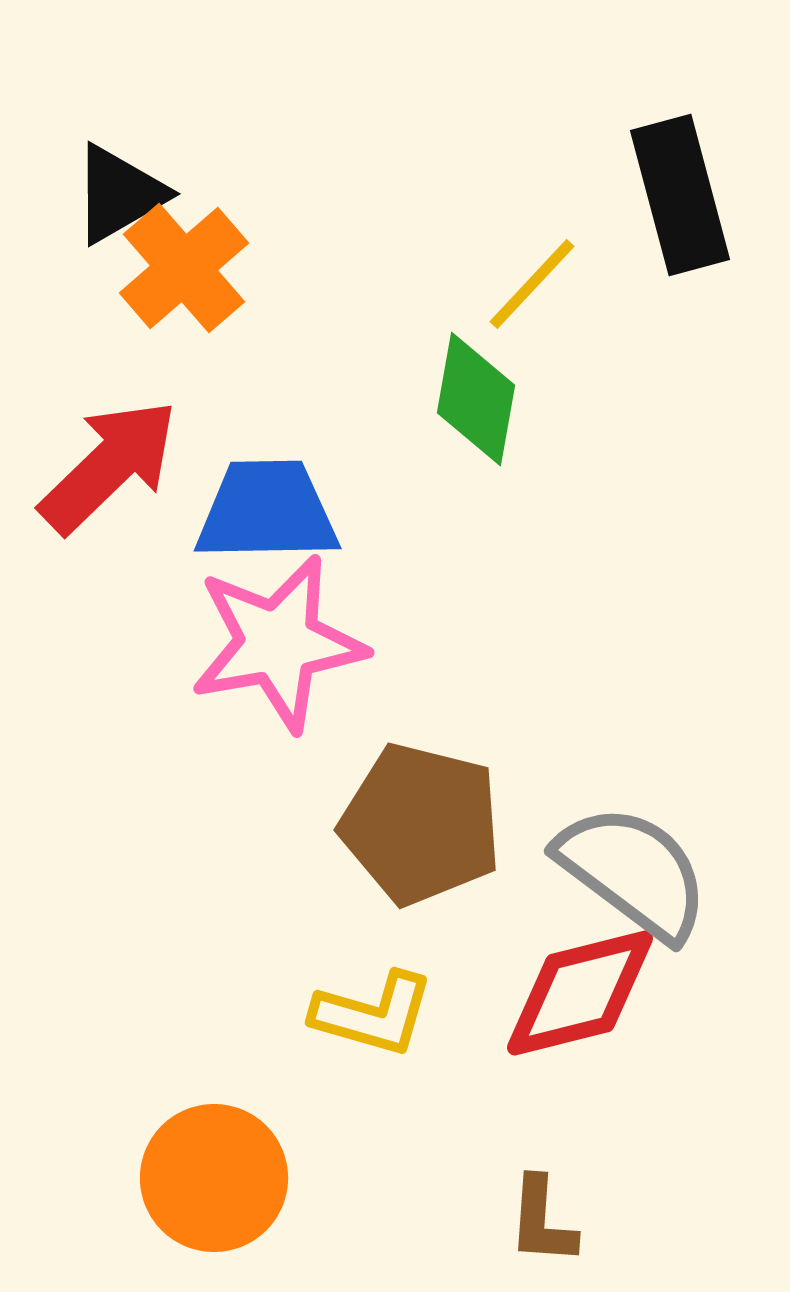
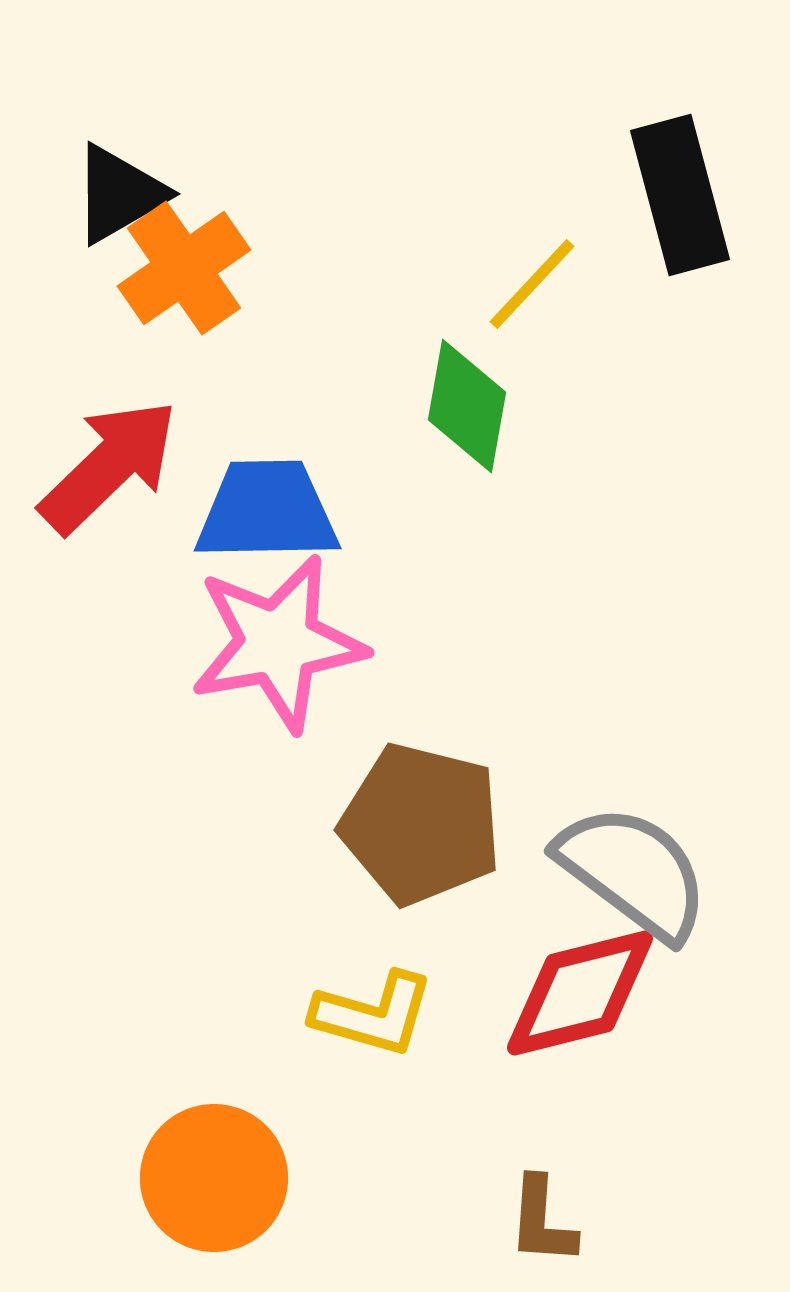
orange cross: rotated 6 degrees clockwise
green diamond: moved 9 px left, 7 px down
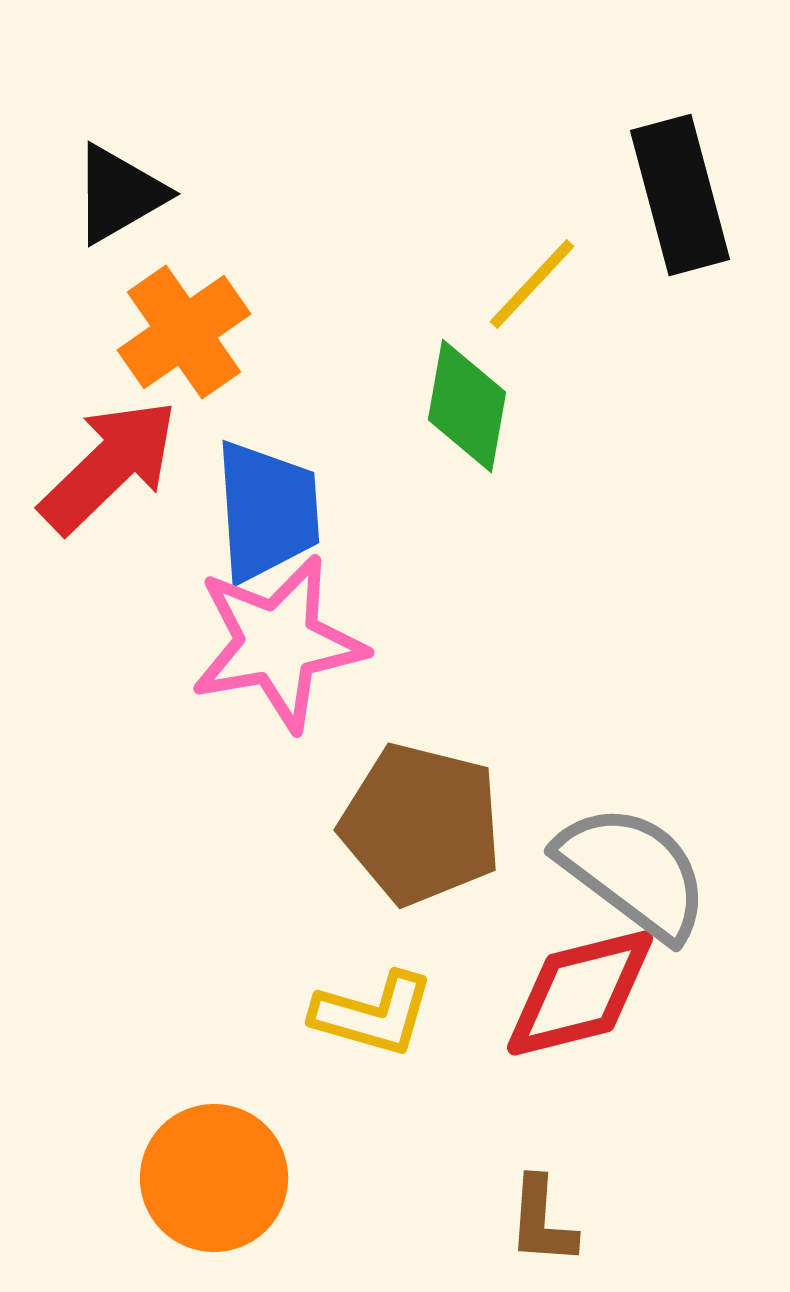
orange cross: moved 64 px down
blue trapezoid: rotated 87 degrees clockwise
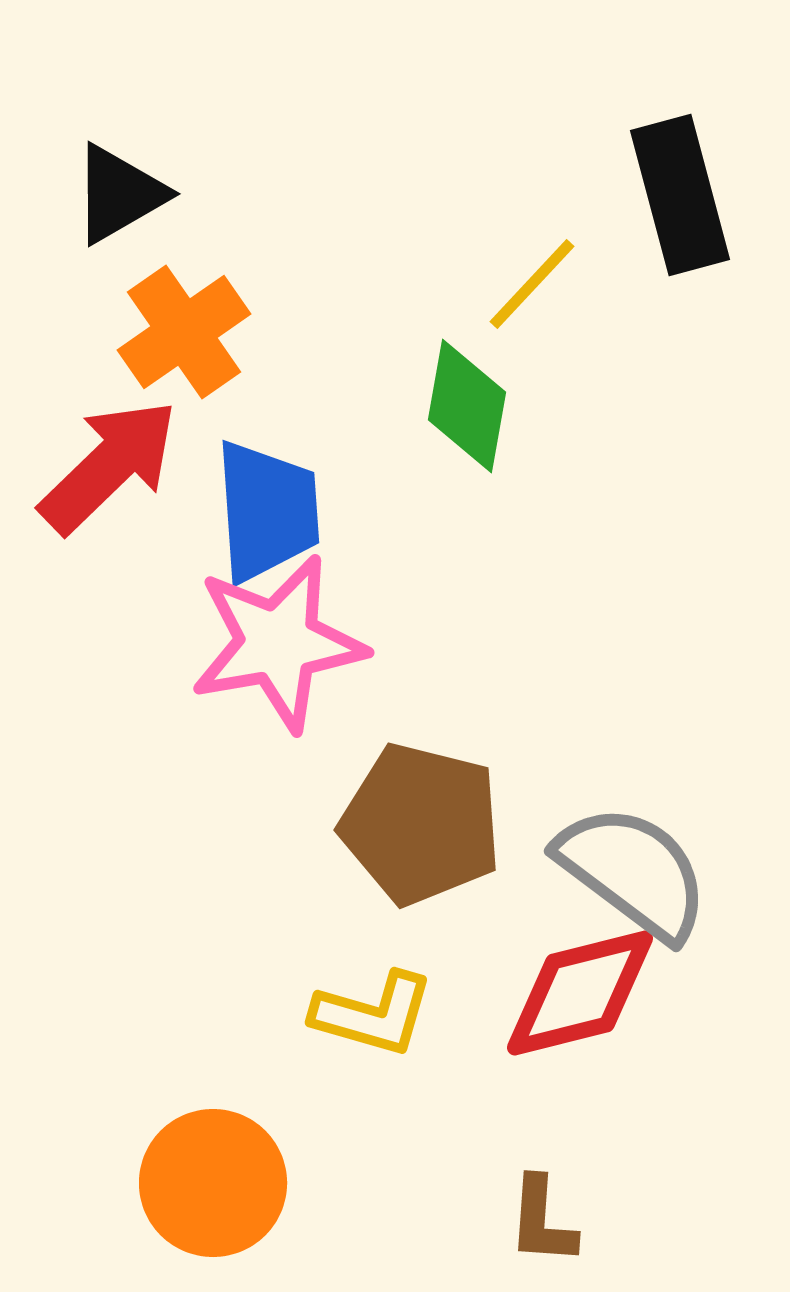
orange circle: moved 1 px left, 5 px down
